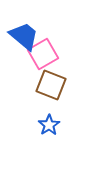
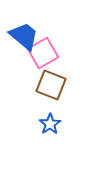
pink square: moved 1 px up
blue star: moved 1 px right, 1 px up
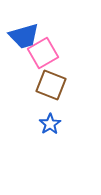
blue trapezoid: rotated 124 degrees clockwise
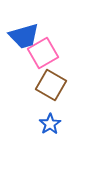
brown square: rotated 8 degrees clockwise
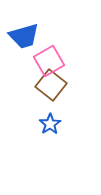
pink square: moved 6 px right, 8 px down
brown square: rotated 8 degrees clockwise
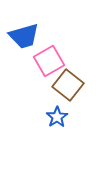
brown square: moved 17 px right
blue star: moved 7 px right, 7 px up
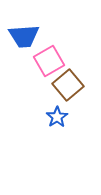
blue trapezoid: rotated 12 degrees clockwise
brown square: rotated 12 degrees clockwise
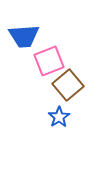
pink square: rotated 8 degrees clockwise
blue star: moved 2 px right
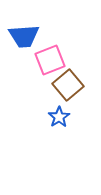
pink square: moved 1 px right, 1 px up
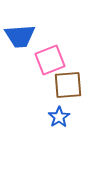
blue trapezoid: moved 4 px left
brown square: rotated 36 degrees clockwise
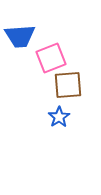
pink square: moved 1 px right, 2 px up
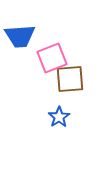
pink square: moved 1 px right
brown square: moved 2 px right, 6 px up
